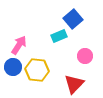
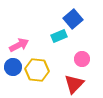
pink arrow: rotated 30 degrees clockwise
pink circle: moved 3 px left, 3 px down
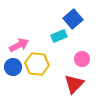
yellow hexagon: moved 6 px up
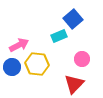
blue circle: moved 1 px left
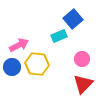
red triangle: moved 9 px right
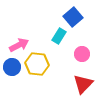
blue square: moved 2 px up
cyan rectangle: rotated 35 degrees counterclockwise
pink circle: moved 5 px up
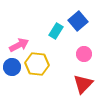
blue square: moved 5 px right, 4 px down
cyan rectangle: moved 3 px left, 5 px up
pink circle: moved 2 px right
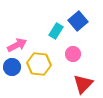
pink arrow: moved 2 px left
pink circle: moved 11 px left
yellow hexagon: moved 2 px right
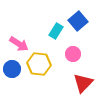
pink arrow: moved 2 px right, 1 px up; rotated 60 degrees clockwise
blue circle: moved 2 px down
red triangle: moved 1 px up
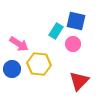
blue square: moved 2 px left; rotated 36 degrees counterclockwise
pink circle: moved 10 px up
red triangle: moved 4 px left, 2 px up
